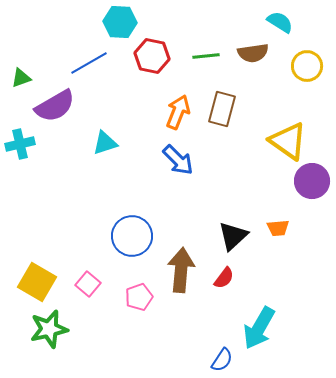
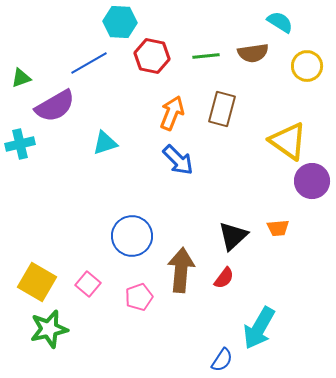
orange arrow: moved 6 px left, 1 px down
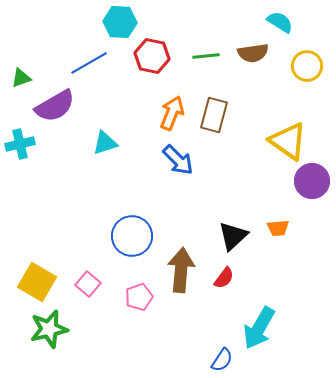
brown rectangle: moved 8 px left, 6 px down
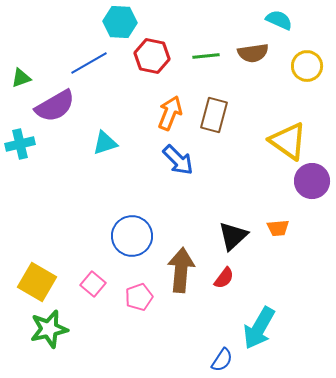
cyan semicircle: moved 1 px left, 2 px up; rotated 8 degrees counterclockwise
orange arrow: moved 2 px left
pink square: moved 5 px right
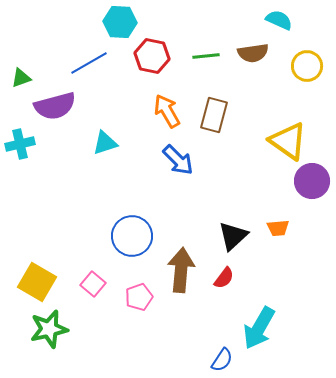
purple semicircle: rotated 15 degrees clockwise
orange arrow: moved 3 px left, 2 px up; rotated 52 degrees counterclockwise
